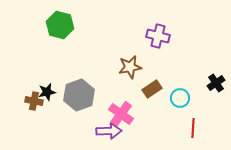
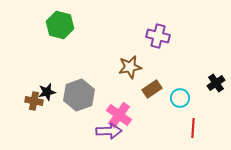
pink cross: moved 2 px left, 1 px down
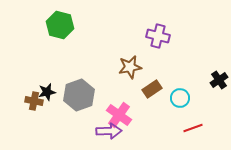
black cross: moved 3 px right, 3 px up
red line: rotated 66 degrees clockwise
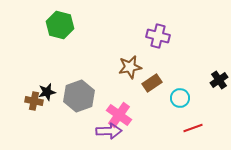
brown rectangle: moved 6 px up
gray hexagon: moved 1 px down
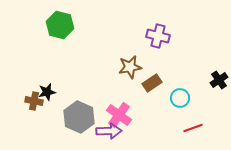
gray hexagon: moved 21 px down; rotated 16 degrees counterclockwise
